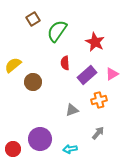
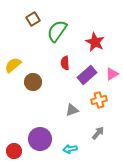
red circle: moved 1 px right, 2 px down
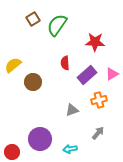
green semicircle: moved 6 px up
red star: rotated 24 degrees counterclockwise
red circle: moved 2 px left, 1 px down
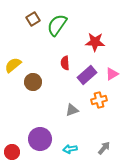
gray arrow: moved 6 px right, 15 px down
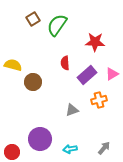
yellow semicircle: rotated 54 degrees clockwise
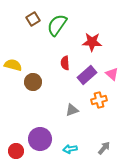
red star: moved 3 px left
pink triangle: rotated 48 degrees counterclockwise
red circle: moved 4 px right, 1 px up
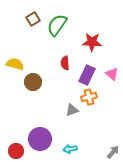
yellow semicircle: moved 2 px right, 1 px up
purple rectangle: rotated 24 degrees counterclockwise
orange cross: moved 10 px left, 3 px up
gray arrow: moved 9 px right, 4 px down
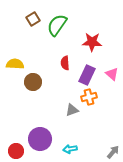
yellow semicircle: rotated 12 degrees counterclockwise
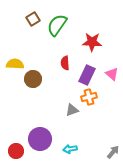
brown circle: moved 3 px up
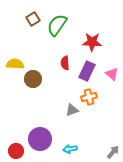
purple rectangle: moved 4 px up
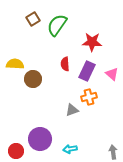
red semicircle: moved 1 px down
gray arrow: rotated 48 degrees counterclockwise
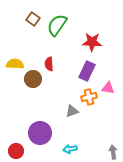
brown square: rotated 24 degrees counterclockwise
red semicircle: moved 16 px left
pink triangle: moved 4 px left, 14 px down; rotated 32 degrees counterclockwise
gray triangle: moved 1 px down
purple circle: moved 6 px up
